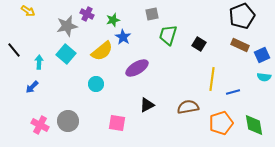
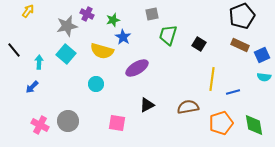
yellow arrow: rotated 88 degrees counterclockwise
yellow semicircle: rotated 55 degrees clockwise
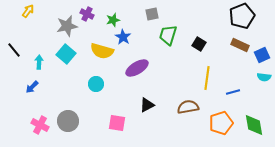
yellow line: moved 5 px left, 1 px up
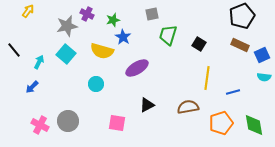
cyan arrow: rotated 24 degrees clockwise
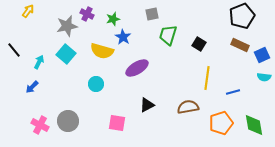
green star: moved 1 px up
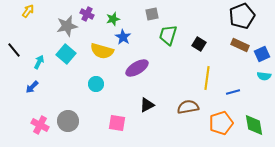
blue square: moved 1 px up
cyan semicircle: moved 1 px up
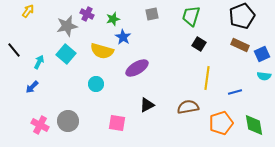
green trapezoid: moved 23 px right, 19 px up
blue line: moved 2 px right
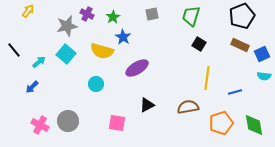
green star: moved 2 px up; rotated 16 degrees counterclockwise
cyan arrow: rotated 24 degrees clockwise
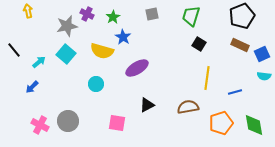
yellow arrow: rotated 48 degrees counterclockwise
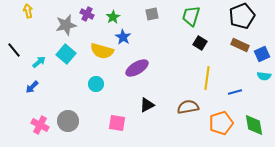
gray star: moved 1 px left, 1 px up
black square: moved 1 px right, 1 px up
